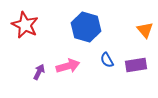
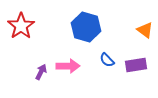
red star: moved 4 px left, 1 px down; rotated 12 degrees clockwise
orange triangle: rotated 12 degrees counterclockwise
blue semicircle: rotated 14 degrees counterclockwise
pink arrow: rotated 15 degrees clockwise
purple arrow: moved 2 px right
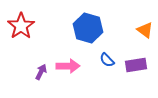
blue hexagon: moved 2 px right, 1 px down
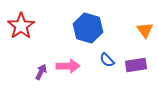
orange triangle: rotated 18 degrees clockwise
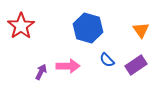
orange triangle: moved 4 px left
purple rectangle: rotated 25 degrees counterclockwise
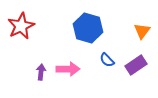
red star: rotated 8 degrees clockwise
orange triangle: moved 1 px right, 1 px down; rotated 12 degrees clockwise
pink arrow: moved 3 px down
purple arrow: rotated 21 degrees counterclockwise
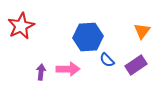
blue hexagon: moved 9 px down; rotated 20 degrees counterclockwise
